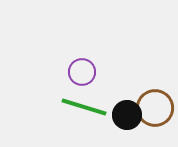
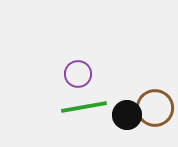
purple circle: moved 4 px left, 2 px down
green line: rotated 27 degrees counterclockwise
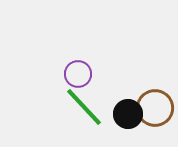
green line: rotated 57 degrees clockwise
black circle: moved 1 px right, 1 px up
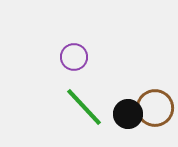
purple circle: moved 4 px left, 17 px up
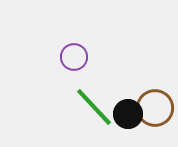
green line: moved 10 px right
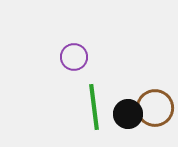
green line: rotated 36 degrees clockwise
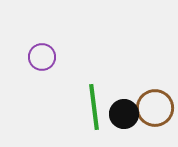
purple circle: moved 32 px left
black circle: moved 4 px left
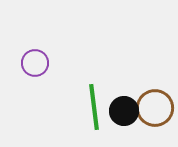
purple circle: moved 7 px left, 6 px down
black circle: moved 3 px up
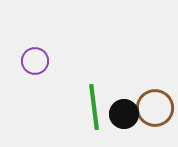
purple circle: moved 2 px up
black circle: moved 3 px down
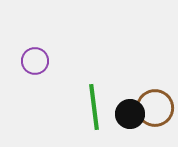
black circle: moved 6 px right
